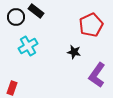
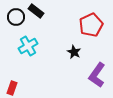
black star: rotated 16 degrees clockwise
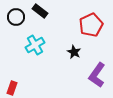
black rectangle: moved 4 px right
cyan cross: moved 7 px right, 1 px up
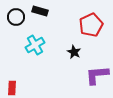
black rectangle: rotated 21 degrees counterclockwise
purple L-shape: rotated 50 degrees clockwise
red rectangle: rotated 16 degrees counterclockwise
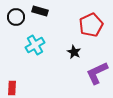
purple L-shape: moved 2 px up; rotated 20 degrees counterclockwise
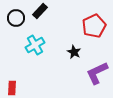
black rectangle: rotated 63 degrees counterclockwise
black circle: moved 1 px down
red pentagon: moved 3 px right, 1 px down
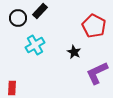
black circle: moved 2 px right
red pentagon: rotated 20 degrees counterclockwise
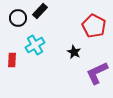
red rectangle: moved 28 px up
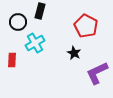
black rectangle: rotated 28 degrees counterclockwise
black circle: moved 4 px down
red pentagon: moved 8 px left
cyan cross: moved 2 px up
black star: moved 1 px down
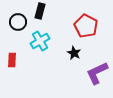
cyan cross: moved 5 px right, 2 px up
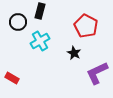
red rectangle: moved 18 px down; rotated 64 degrees counterclockwise
